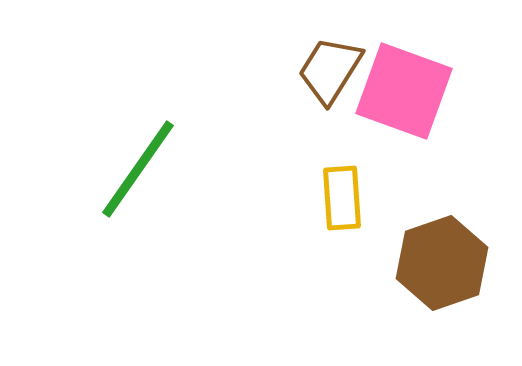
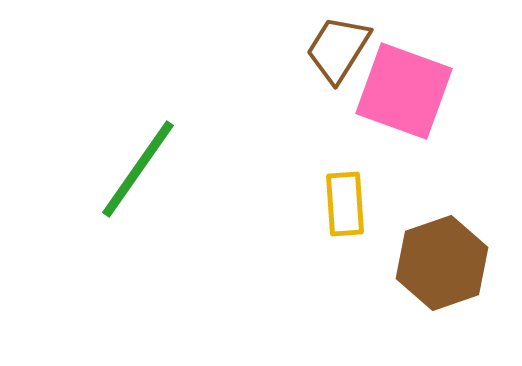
brown trapezoid: moved 8 px right, 21 px up
yellow rectangle: moved 3 px right, 6 px down
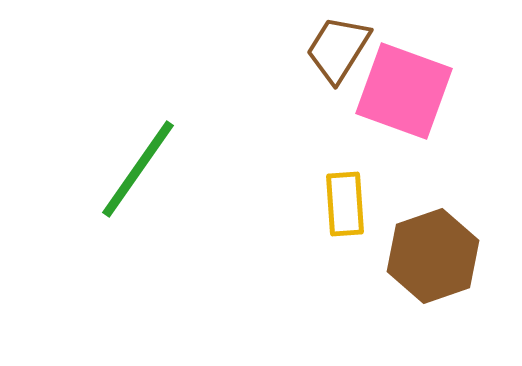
brown hexagon: moved 9 px left, 7 px up
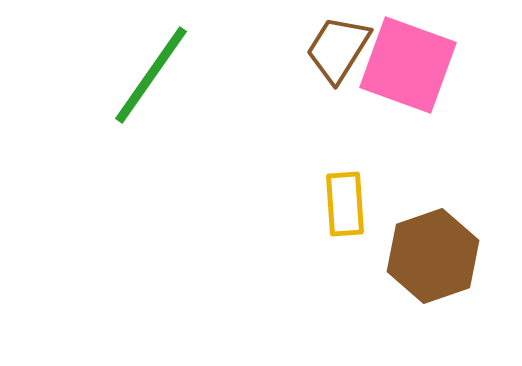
pink square: moved 4 px right, 26 px up
green line: moved 13 px right, 94 px up
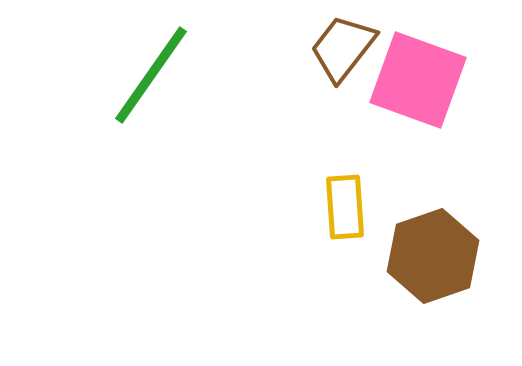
brown trapezoid: moved 5 px right, 1 px up; rotated 6 degrees clockwise
pink square: moved 10 px right, 15 px down
yellow rectangle: moved 3 px down
